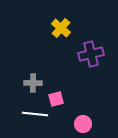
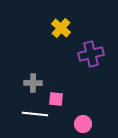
pink square: rotated 21 degrees clockwise
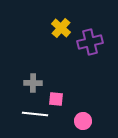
purple cross: moved 1 px left, 12 px up
pink circle: moved 3 px up
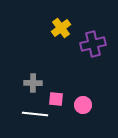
yellow cross: rotated 12 degrees clockwise
purple cross: moved 3 px right, 2 px down
pink circle: moved 16 px up
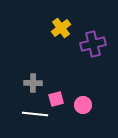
pink square: rotated 21 degrees counterclockwise
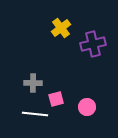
pink circle: moved 4 px right, 2 px down
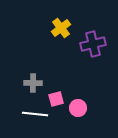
pink circle: moved 9 px left, 1 px down
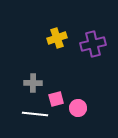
yellow cross: moved 4 px left, 10 px down; rotated 18 degrees clockwise
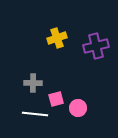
purple cross: moved 3 px right, 2 px down
